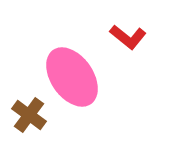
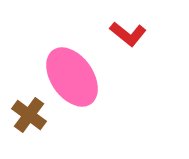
red L-shape: moved 3 px up
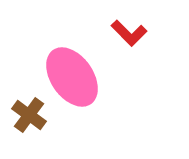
red L-shape: moved 1 px right, 1 px up; rotated 6 degrees clockwise
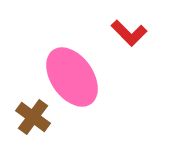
brown cross: moved 4 px right, 2 px down
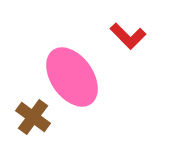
red L-shape: moved 1 px left, 3 px down
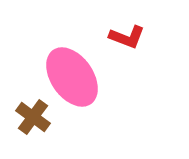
red L-shape: moved 1 px left, 1 px down; rotated 24 degrees counterclockwise
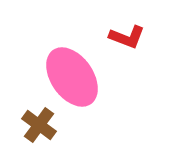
brown cross: moved 6 px right, 8 px down
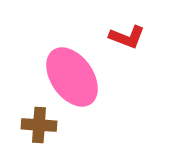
brown cross: rotated 32 degrees counterclockwise
